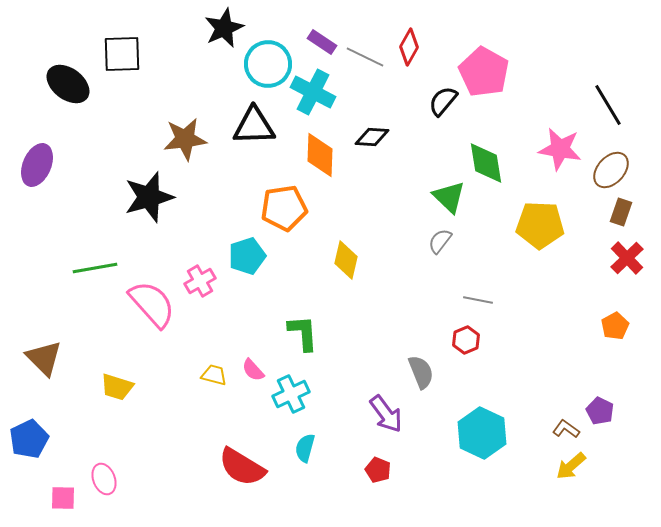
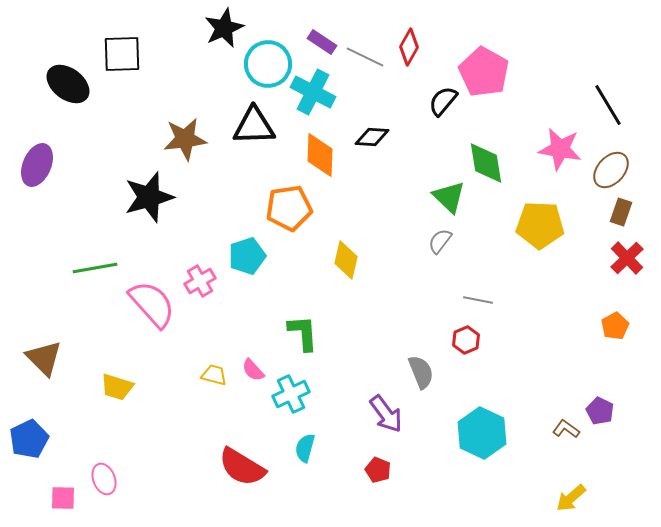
orange pentagon at (284, 208): moved 5 px right
yellow arrow at (571, 466): moved 32 px down
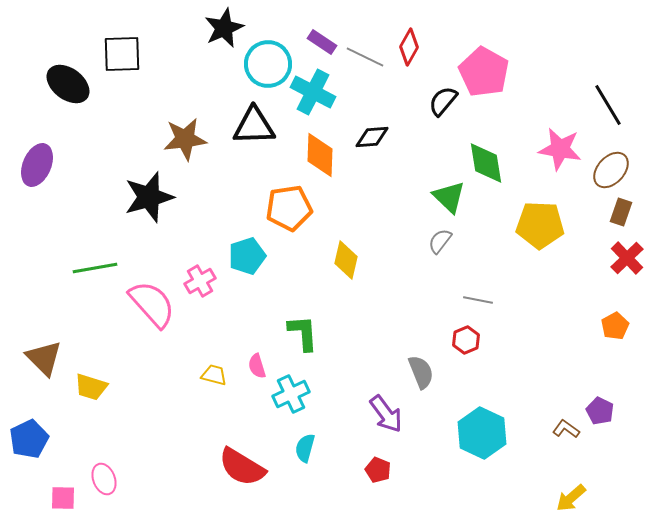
black diamond at (372, 137): rotated 8 degrees counterclockwise
pink semicircle at (253, 370): moved 4 px right, 4 px up; rotated 25 degrees clockwise
yellow trapezoid at (117, 387): moved 26 px left
